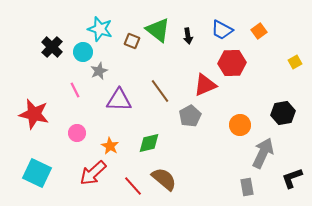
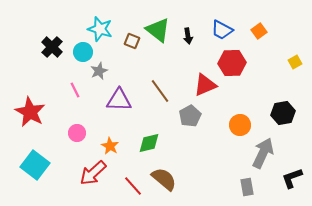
red star: moved 4 px left, 2 px up; rotated 16 degrees clockwise
cyan square: moved 2 px left, 8 px up; rotated 12 degrees clockwise
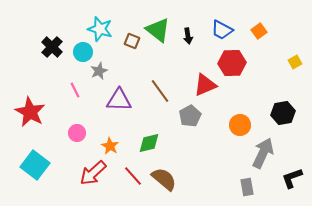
red line: moved 10 px up
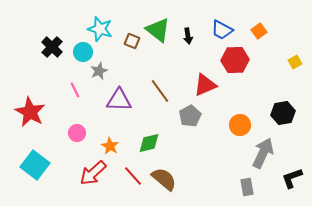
red hexagon: moved 3 px right, 3 px up
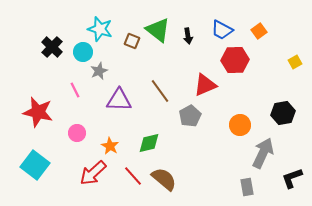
red star: moved 8 px right; rotated 16 degrees counterclockwise
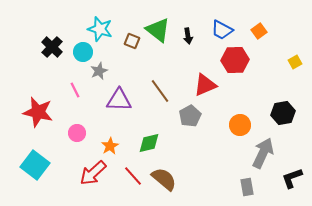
orange star: rotated 12 degrees clockwise
